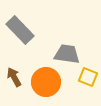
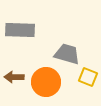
gray rectangle: rotated 44 degrees counterclockwise
gray trapezoid: rotated 8 degrees clockwise
brown arrow: rotated 60 degrees counterclockwise
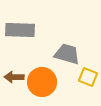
orange circle: moved 4 px left
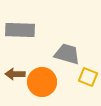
brown arrow: moved 1 px right, 3 px up
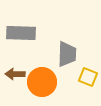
gray rectangle: moved 1 px right, 3 px down
gray trapezoid: rotated 76 degrees clockwise
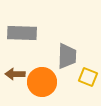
gray rectangle: moved 1 px right
gray trapezoid: moved 2 px down
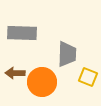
gray trapezoid: moved 2 px up
brown arrow: moved 1 px up
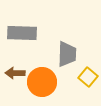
yellow square: rotated 18 degrees clockwise
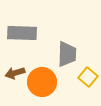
brown arrow: rotated 18 degrees counterclockwise
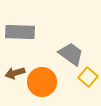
gray rectangle: moved 2 px left, 1 px up
gray trapezoid: moved 4 px right; rotated 56 degrees counterclockwise
